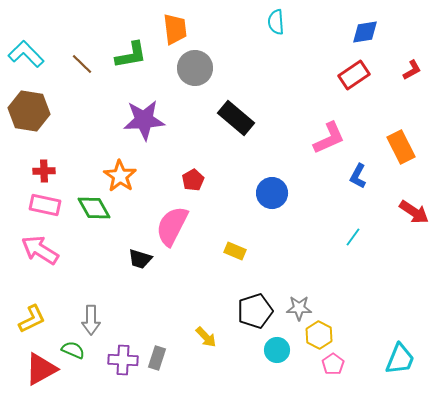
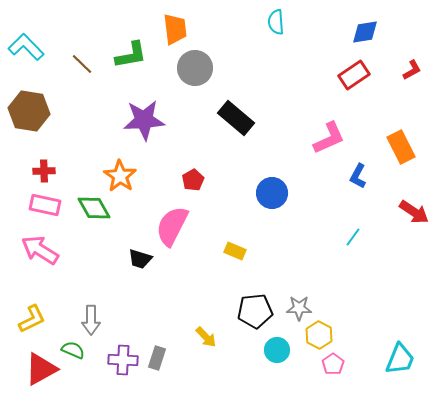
cyan L-shape: moved 7 px up
black pentagon: rotated 12 degrees clockwise
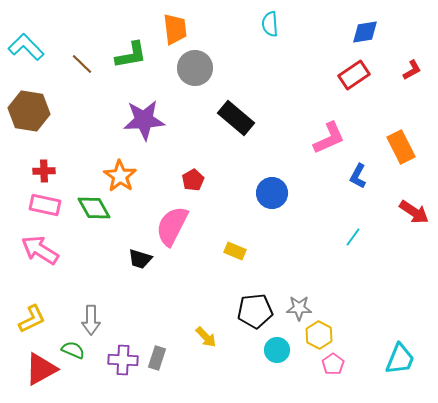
cyan semicircle: moved 6 px left, 2 px down
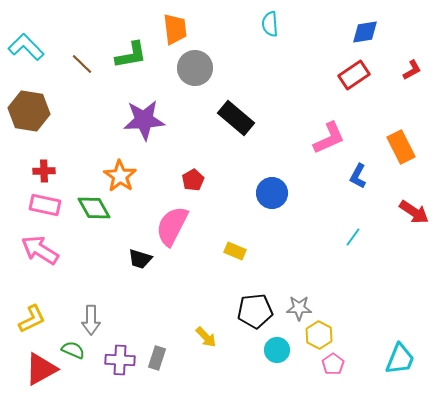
purple cross: moved 3 px left
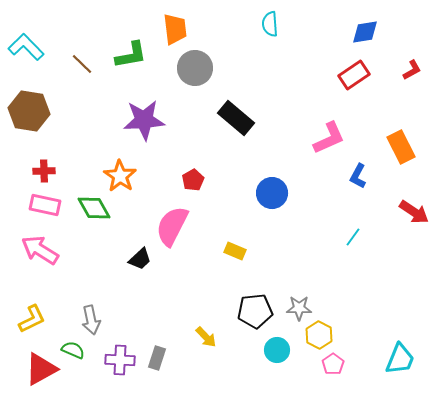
black trapezoid: rotated 60 degrees counterclockwise
gray arrow: rotated 12 degrees counterclockwise
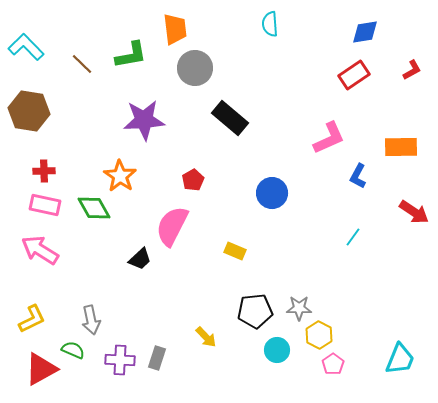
black rectangle: moved 6 px left
orange rectangle: rotated 64 degrees counterclockwise
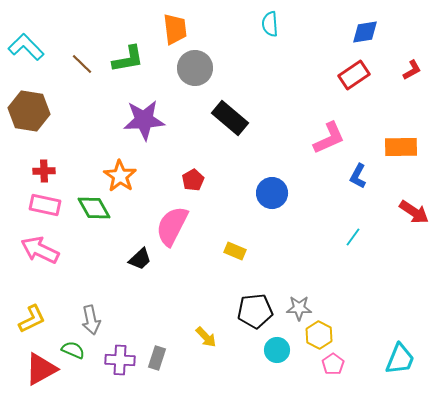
green L-shape: moved 3 px left, 4 px down
pink arrow: rotated 6 degrees counterclockwise
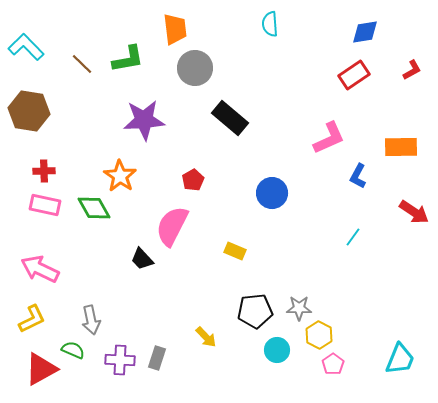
pink arrow: moved 19 px down
black trapezoid: moved 2 px right; rotated 90 degrees clockwise
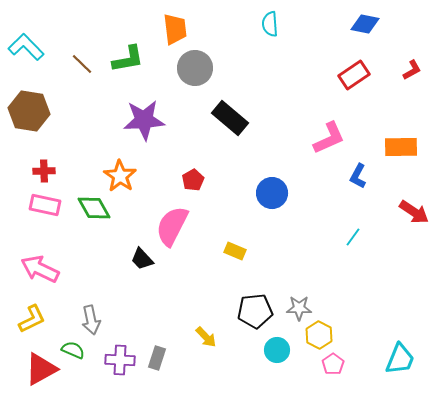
blue diamond: moved 8 px up; rotated 20 degrees clockwise
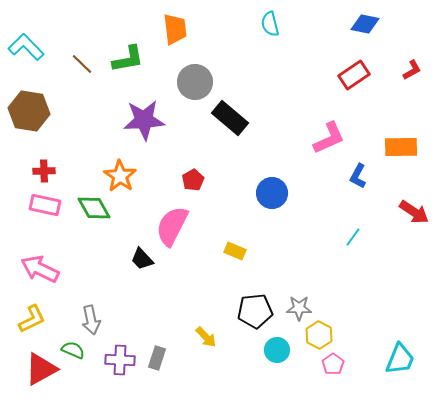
cyan semicircle: rotated 10 degrees counterclockwise
gray circle: moved 14 px down
